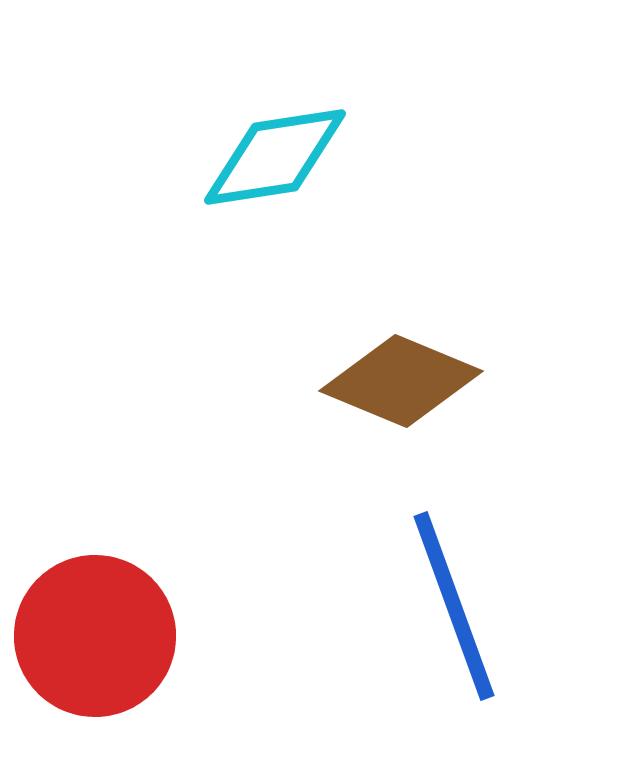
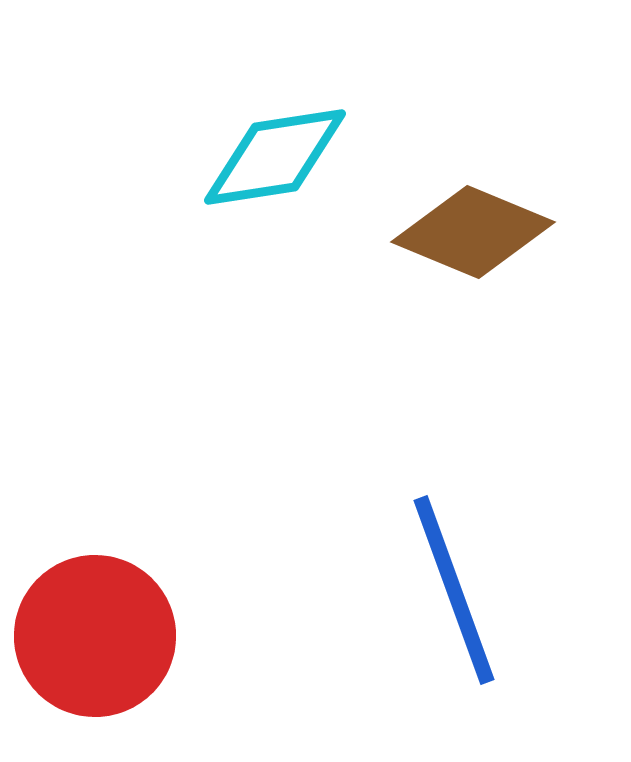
brown diamond: moved 72 px right, 149 px up
blue line: moved 16 px up
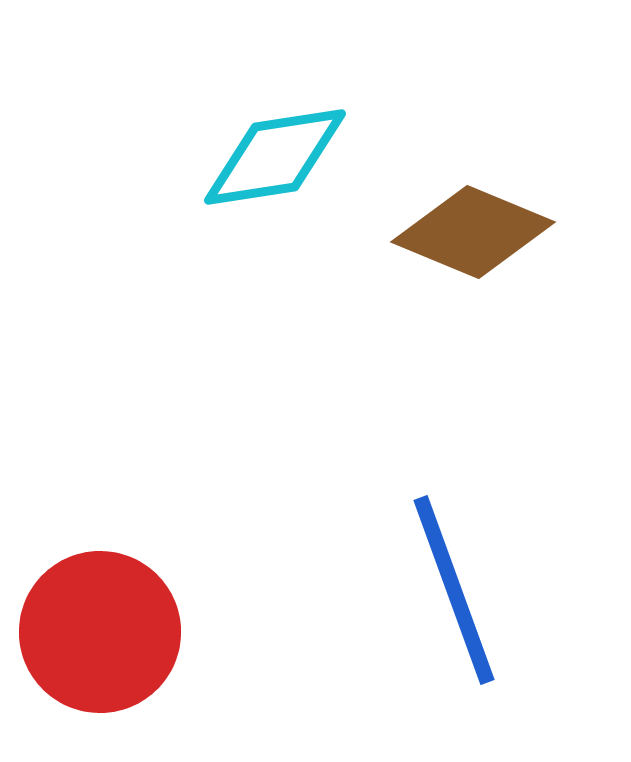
red circle: moved 5 px right, 4 px up
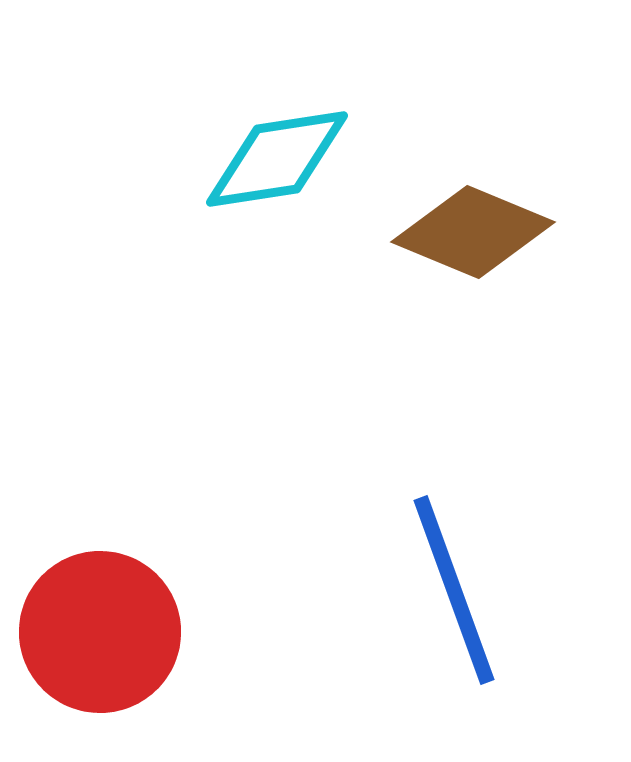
cyan diamond: moved 2 px right, 2 px down
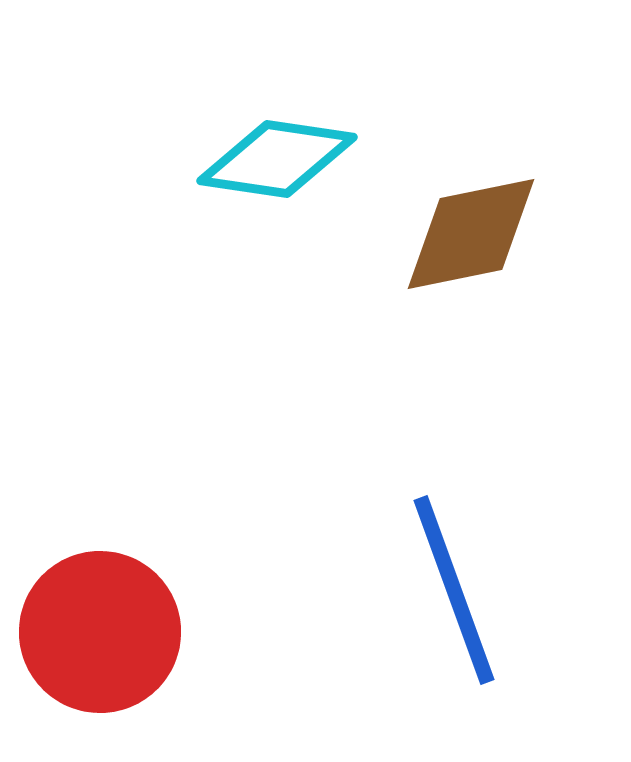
cyan diamond: rotated 17 degrees clockwise
brown diamond: moved 2 px left, 2 px down; rotated 34 degrees counterclockwise
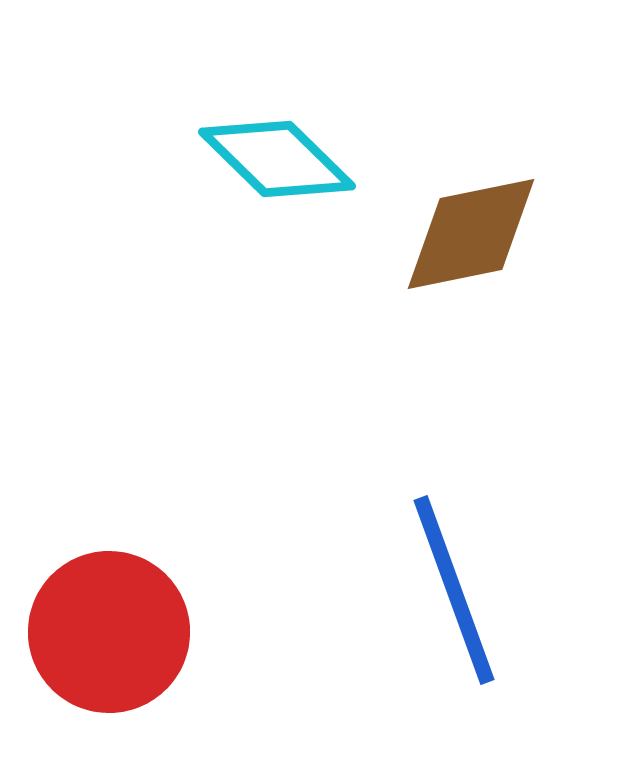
cyan diamond: rotated 36 degrees clockwise
red circle: moved 9 px right
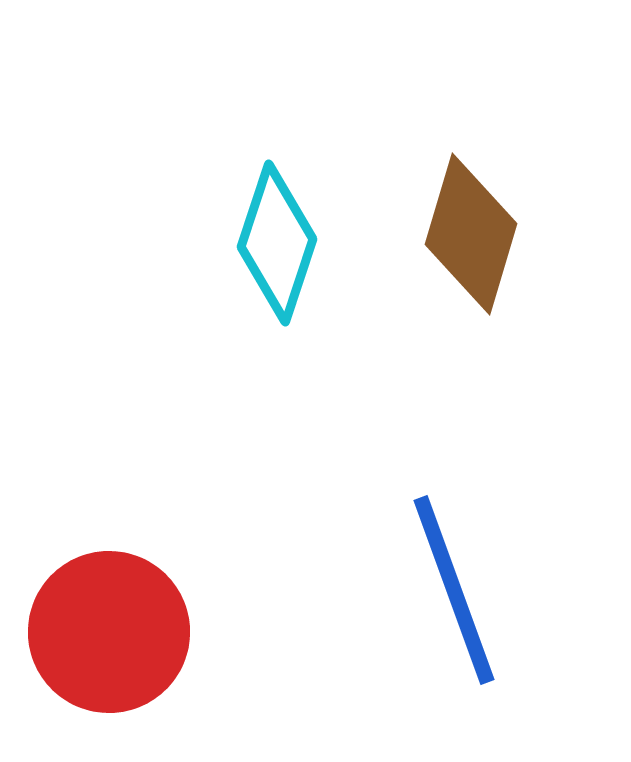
cyan diamond: moved 84 px down; rotated 64 degrees clockwise
brown diamond: rotated 62 degrees counterclockwise
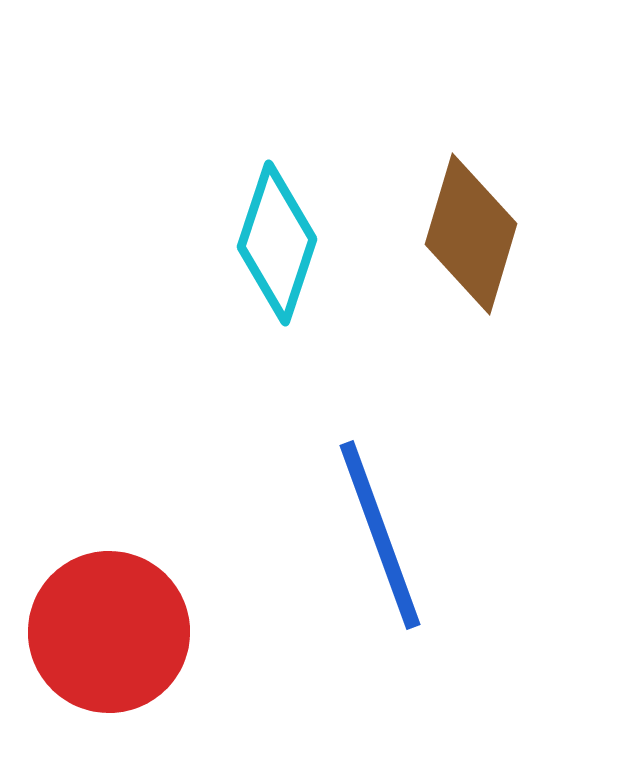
blue line: moved 74 px left, 55 px up
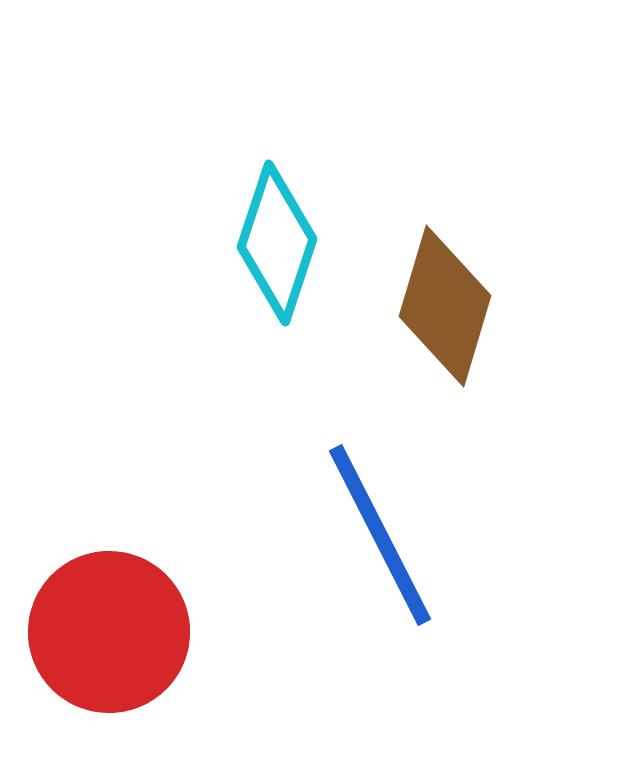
brown diamond: moved 26 px left, 72 px down
blue line: rotated 7 degrees counterclockwise
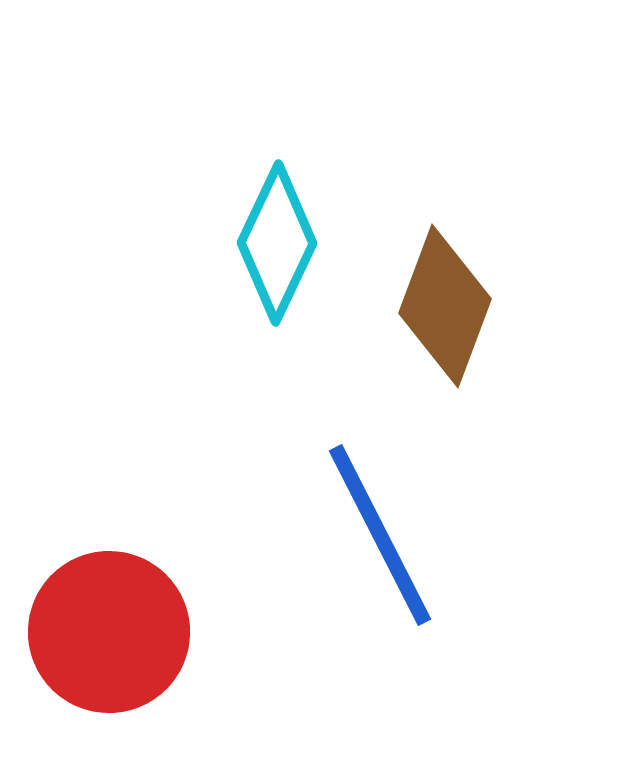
cyan diamond: rotated 7 degrees clockwise
brown diamond: rotated 4 degrees clockwise
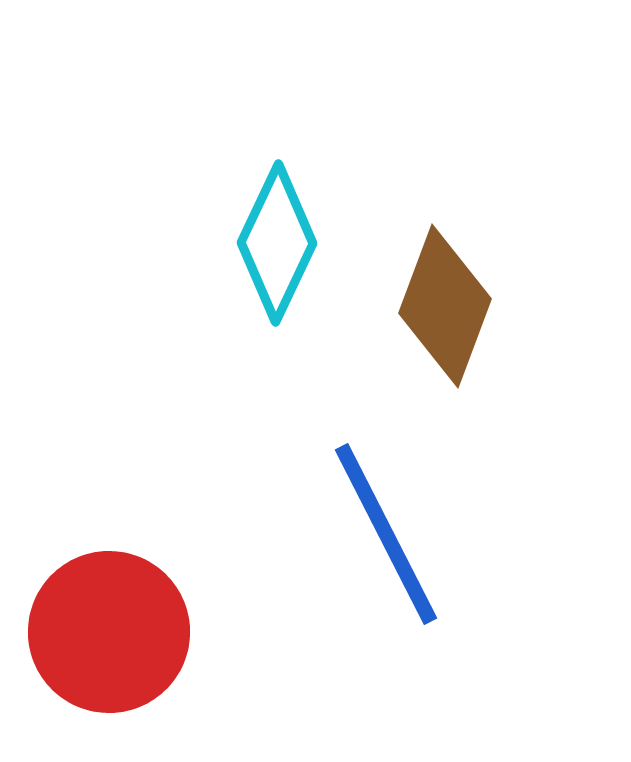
blue line: moved 6 px right, 1 px up
